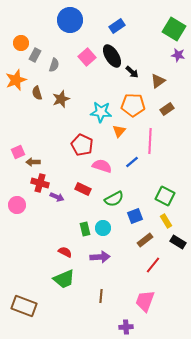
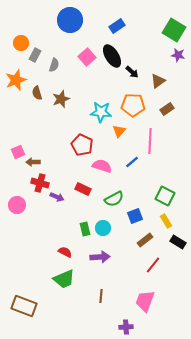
green square at (174, 29): moved 1 px down
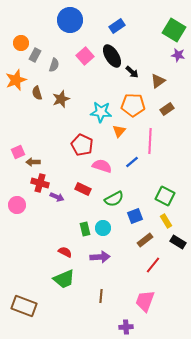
pink square at (87, 57): moved 2 px left, 1 px up
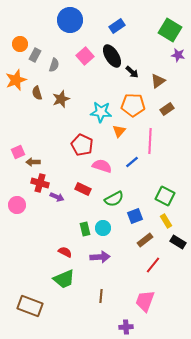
green square at (174, 30): moved 4 px left
orange circle at (21, 43): moved 1 px left, 1 px down
brown rectangle at (24, 306): moved 6 px right
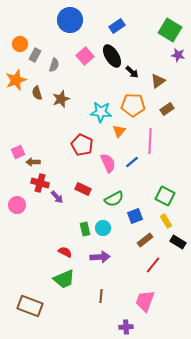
pink semicircle at (102, 166): moved 6 px right, 3 px up; rotated 48 degrees clockwise
purple arrow at (57, 197): rotated 24 degrees clockwise
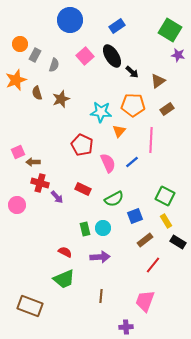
pink line at (150, 141): moved 1 px right, 1 px up
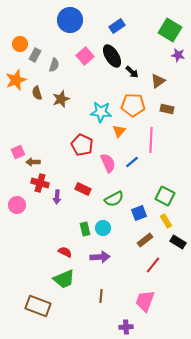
brown rectangle at (167, 109): rotated 48 degrees clockwise
purple arrow at (57, 197): rotated 48 degrees clockwise
blue square at (135, 216): moved 4 px right, 3 px up
brown rectangle at (30, 306): moved 8 px right
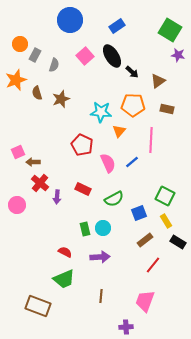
red cross at (40, 183): rotated 24 degrees clockwise
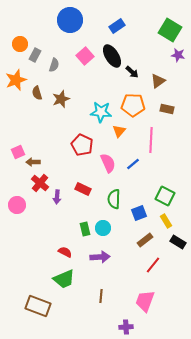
blue line at (132, 162): moved 1 px right, 2 px down
green semicircle at (114, 199): rotated 120 degrees clockwise
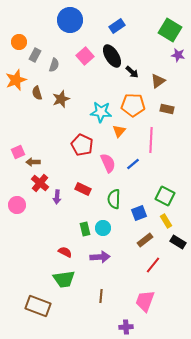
orange circle at (20, 44): moved 1 px left, 2 px up
green trapezoid at (64, 279): rotated 15 degrees clockwise
